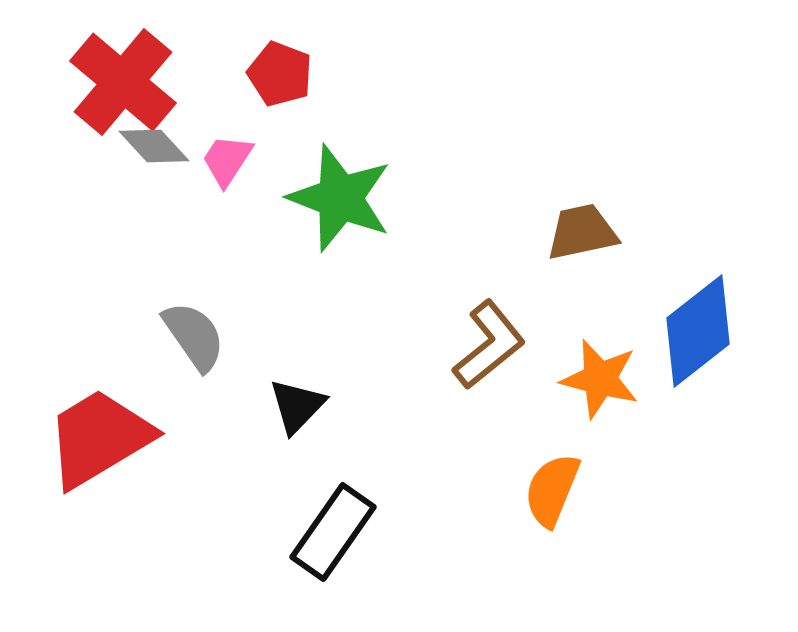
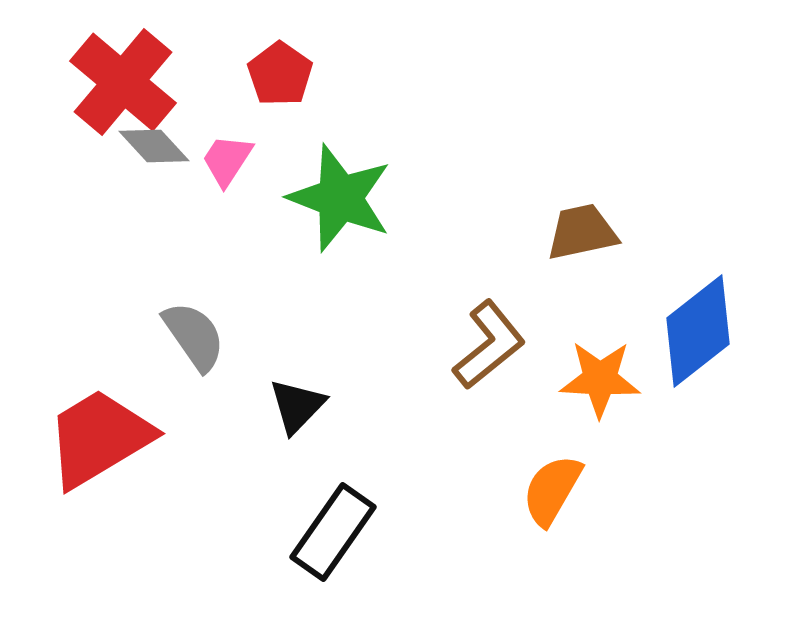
red pentagon: rotated 14 degrees clockwise
orange star: rotated 12 degrees counterclockwise
orange semicircle: rotated 8 degrees clockwise
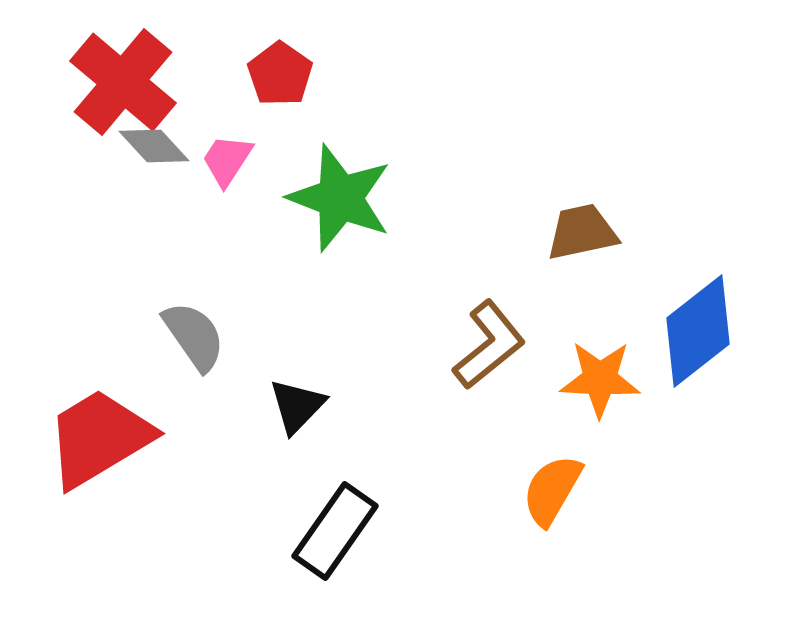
black rectangle: moved 2 px right, 1 px up
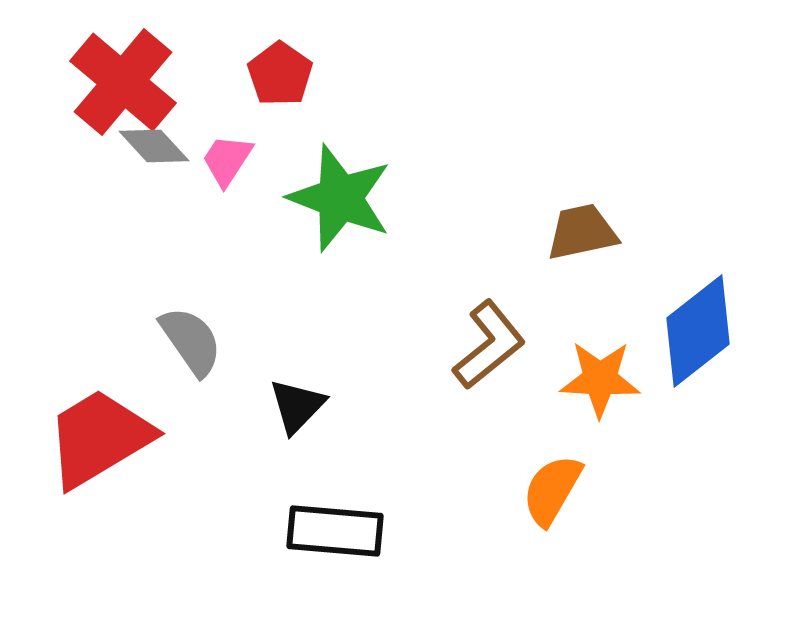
gray semicircle: moved 3 px left, 5 px down
black rectangle: rotated 60 degrees clockwise
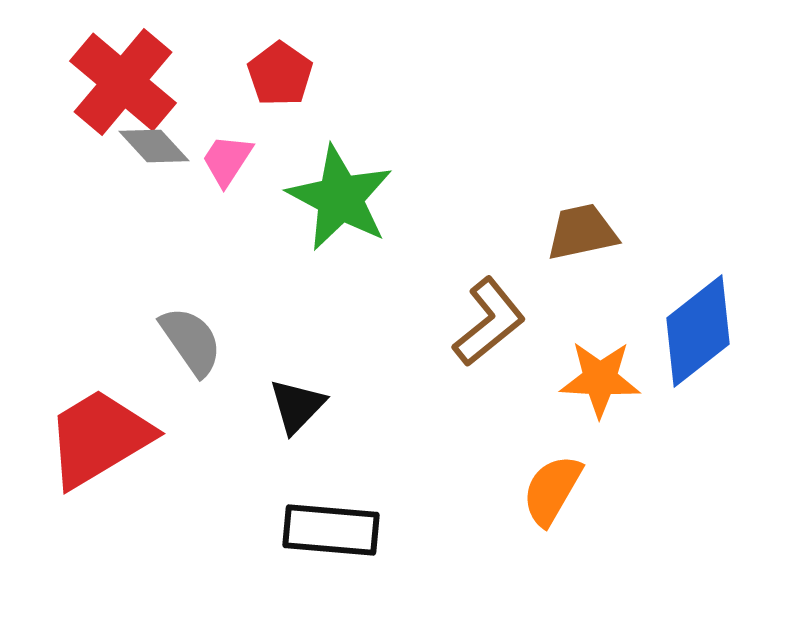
green star: rotated 7 degrees clockwise
brown L-shape: moved 23 px up
black rectangle: moved 4 px left, 1 px up
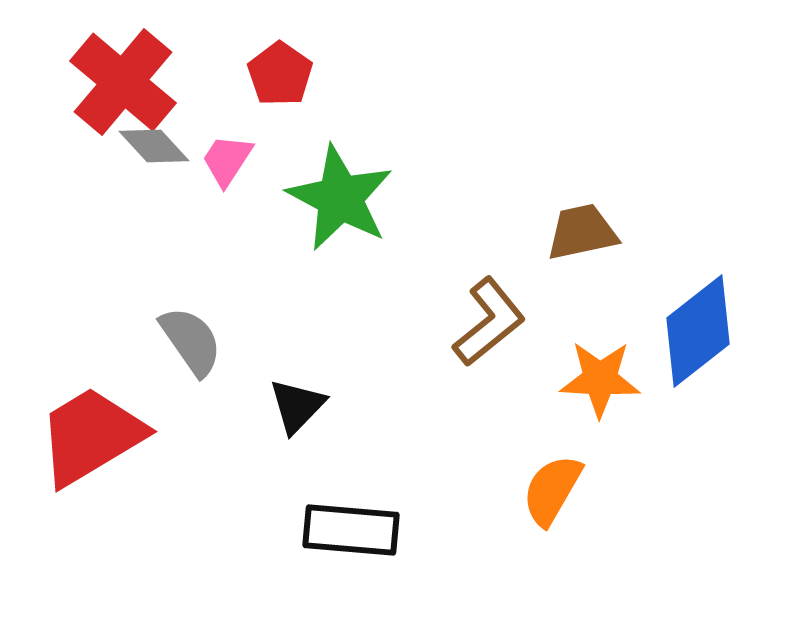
red trapezoid: moved 8 px left, 2 px up
black rectangle: moved 20 px right
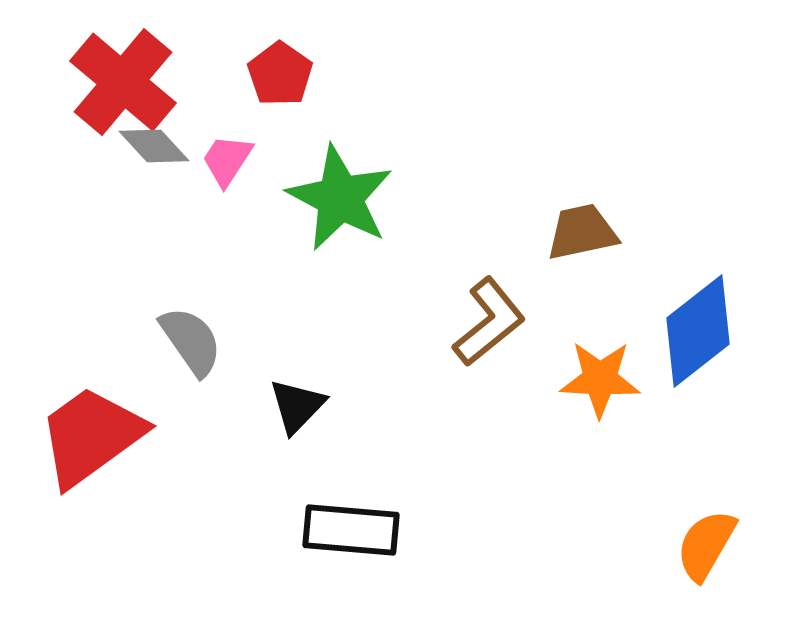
red trapezoid: rotated 5 degrees counterclockwise
orange semicircle: moved 154 px right, 55 px down
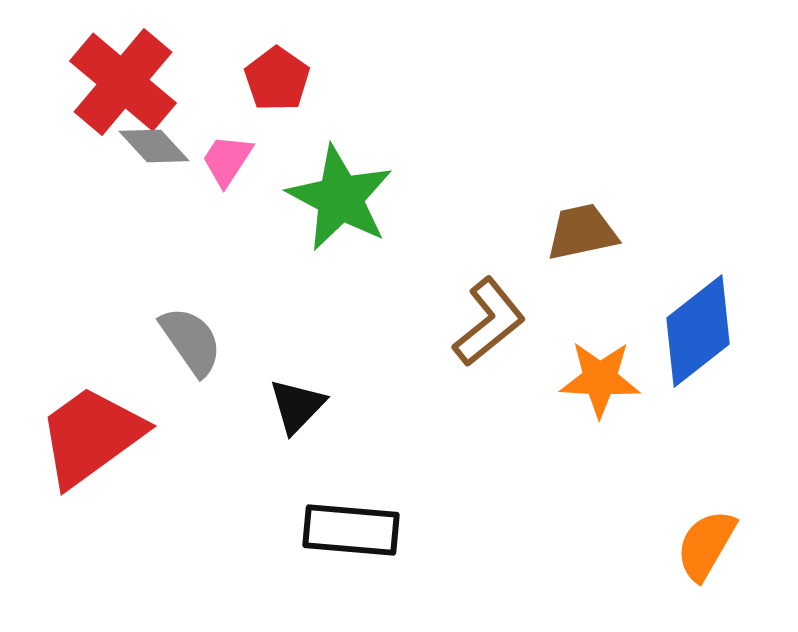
red pentagon: moved 3 px left, 5 px down
